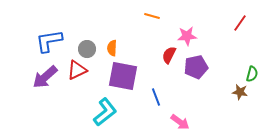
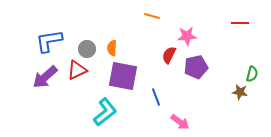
red line: rotated 54 degrees clockwise
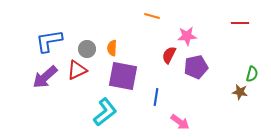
blue line: rotated 30 degrees clockwise
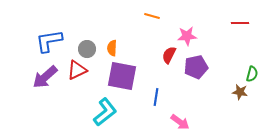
purple square: moved 1 px left
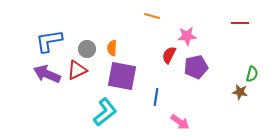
purple arrow: moved 2 px right, 3 px up; rotated 64 degrees clockwise
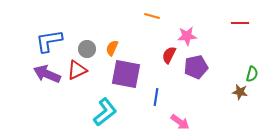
orange semicircle: rotated 21 degrees clockwise
purple square: moved 4 px right, 2 px up
